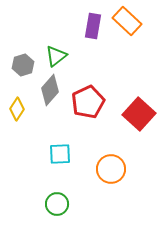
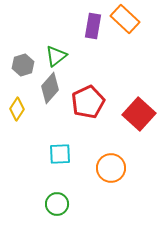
orange rectangle: moved 2 px left, 2 px up
gray diamond: moved 2 px up
orange circle: moved 1 px up
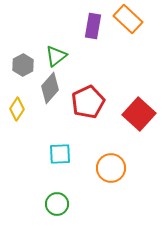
orange rectangle: moved 3 px right
gray hexagon: rotated 10 degrees counterclockwise
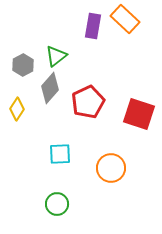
orange rectangle: moved 3 px left
red square: rotated 24 degrees counterclockwise
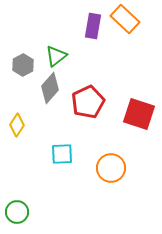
yellow diamond: moved 16 px down
cyan square: moved 2 px right
green circle: moved 40 px left, 8 px down
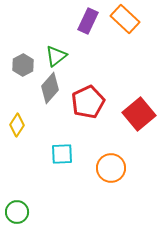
purple rectangle: moved 5 px left, 5 px up; rotated 15 degrees clockwise
red square: rotated 32 degrees clockwise
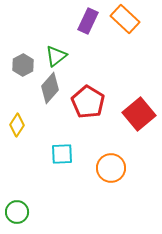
red pentagon: rotated 16 degrees counterclockwise
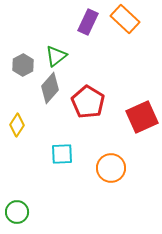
purple rectangle: moved 1 px down
red square: moved 3 px right, 3 px down; rotated 16 degrees clockwise
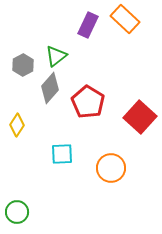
purple rectangle: moved 3 px down
red square: moved 2 px left; rotated 24 degrees counterclockwise
